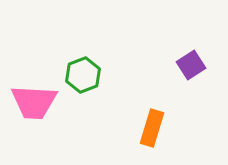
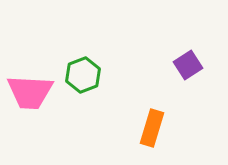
purple square: moved 3 px left
pink trapezoid: moved 4 px left, 10 px up
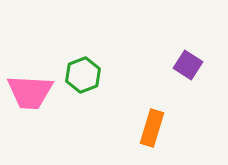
purple square: rotated 24 degrees counterclockwise
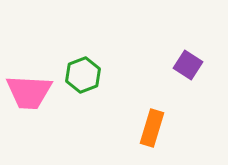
pink trapezoid: moved 1 px left
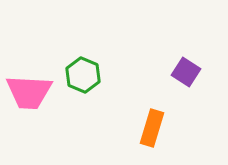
purple square: moved 2 px left, 7 px down
green hexagon: rotated 16 degrees counterclockwise
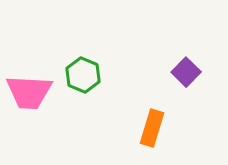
purple square: rotated 12 degrees clockwise
